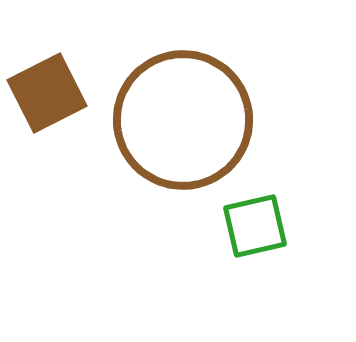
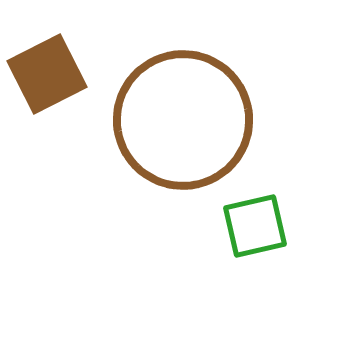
brown square: moved 19 px up
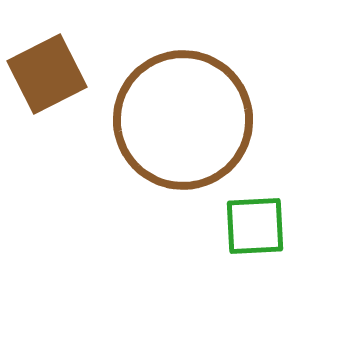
green square: rotated 10 degrees clockwise
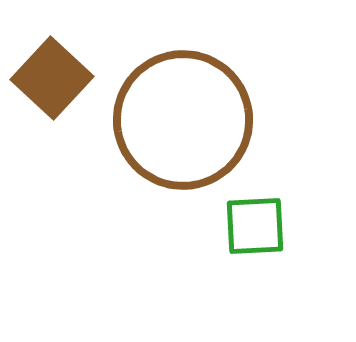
brown square: moved 5 px right, 4 px down; rotated 20 degrees counterclockwise
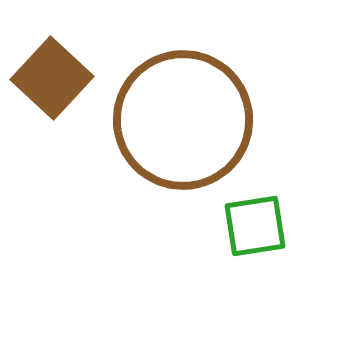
green square: rotated 6 degrees counterclockwise
